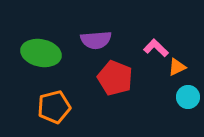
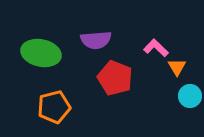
orange triangle: rotated 36 degrees counterclockwise
cyan circle: moved 2 px right, 1 px up
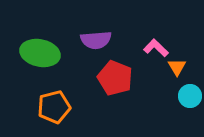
green ellipse: moved 1 px left
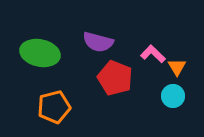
purple semicircle: moved 2 px right, 2 px down; rotated 20 degrees clockwise
pink L-shape: moved 3 px left, 6 px down
cyan circle: moved 17 px left
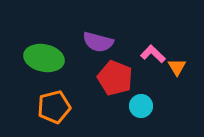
green ellipse: moved 4 px right, 5 px down
cyan circle: moved 32 px left, 10 px down
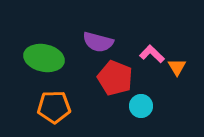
pink L-shape: moved 1 px left
orange pentagon: rotated 12 degrees clockwise
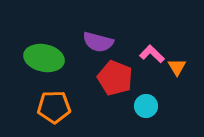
cyan circle: moved 5 px right
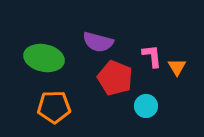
pink L-shape: moved 2 px down; rotated 40 degrees clockwise
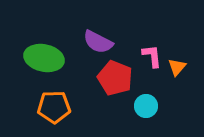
purple semicircle: rotated 12 degrees clockwise
orange triangle: rotated 12 degrees clockwise
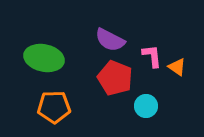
purple semicircle: moved 12 px right, 2 px up
orange triangle: rotated 36 degrees counterclockwise
